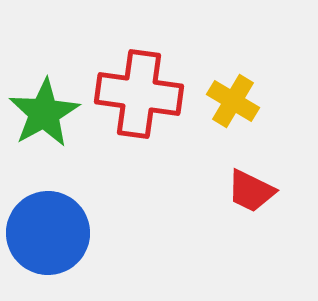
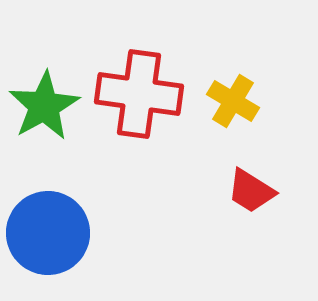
green star: moved 7 px up
red trapezoid: rotated 6 degrees clockwise
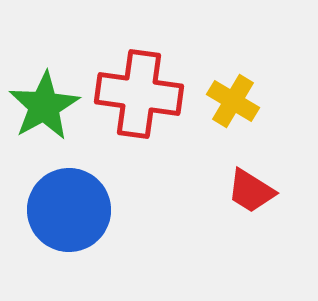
blue circle: moved 21 px right, 23 px up
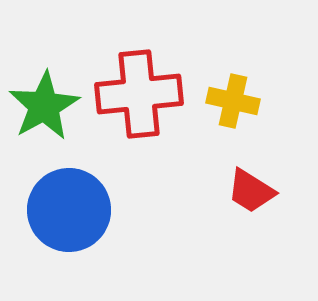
red cross: rotated 14 degrees counterclockwise
yellow cross: rotated 18 degrees counterclockwise
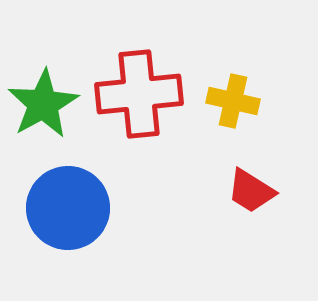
green star: moved 1 px left, 2 px up
blue circle: moved 1 px left, 2 px up
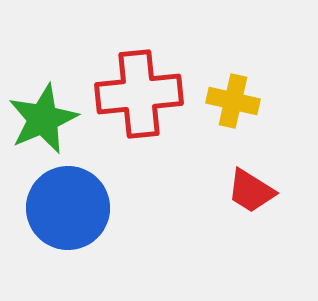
green star: moved 15 px down; rotated 6 degrees clockwise
